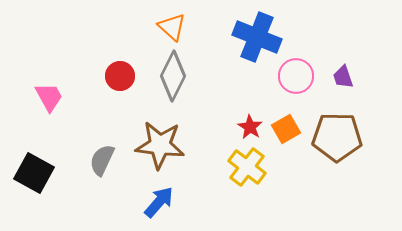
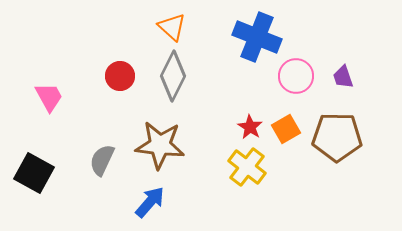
blue arrow: moved 9 px left
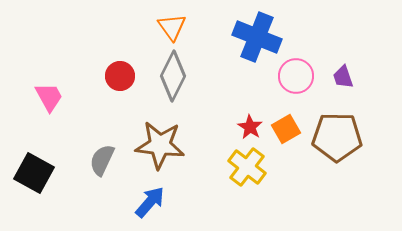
orange triangle: rotated 12 degrees clockwise
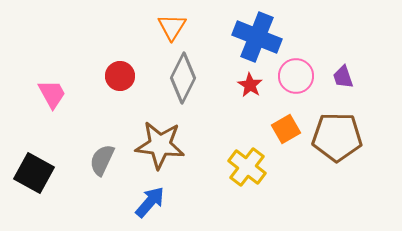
orange triangle: rotated 8 degrees clockwise
gray diamond: moved 10 px right, 2 px down
pink trapezoid: moved 3 px right, 3 px up
red star: moved 42 px up
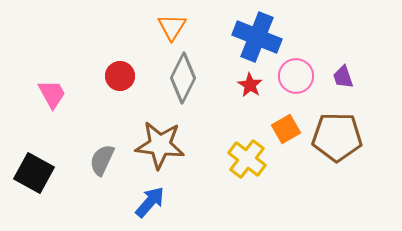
yellow cross: moved 8 px up
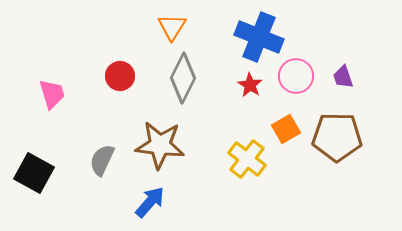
blue cross: moved 2 px right
pink trapezoid: rotated 12 degrees clockwise
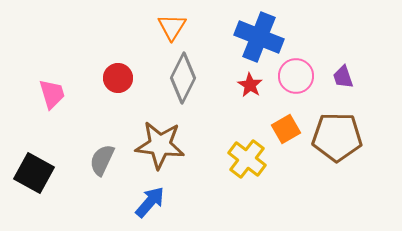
red circle: moved 2 px left, 2 px down
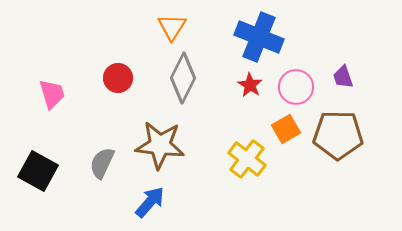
pink circle: moved 11 px down
brown pentagon: moved 1 px right, 2 px up
gray semicircle: moved 3 px down
black square: moved 4 px right, 2 px up
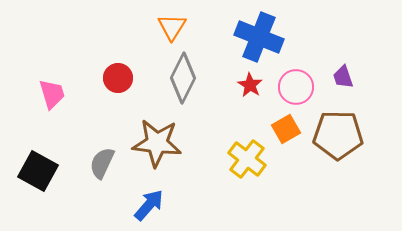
brown star: moved 3 px left, 2 px up
blue arrow: moved 1 px left, 3 px down
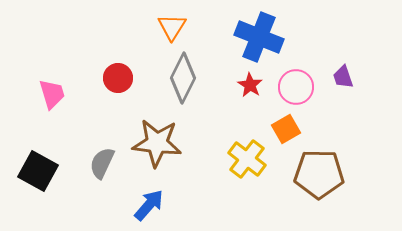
brown pentagon: moved 19 px left, 39 px down
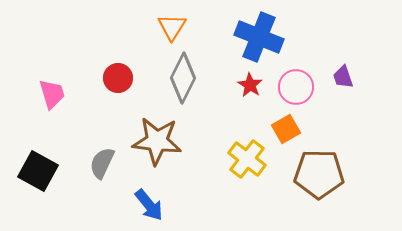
brown star: moved 2 px up
blue arrow: rotated 100 degrees clockwise
